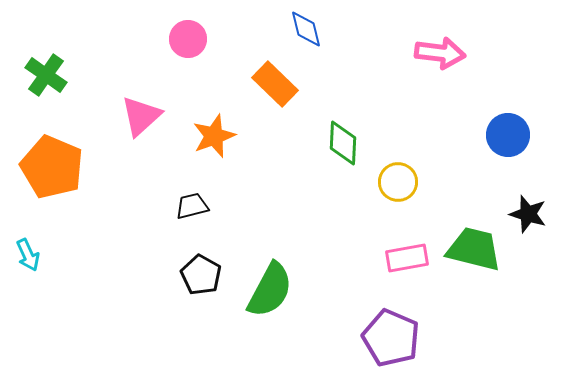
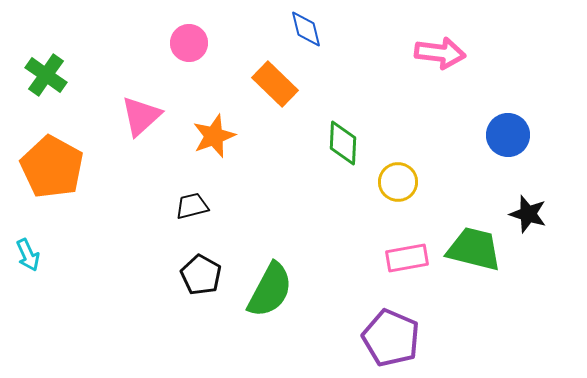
pink circle: moved 1 px right, 4 px down
orange pentagon: rotated 6 degrees clockwise
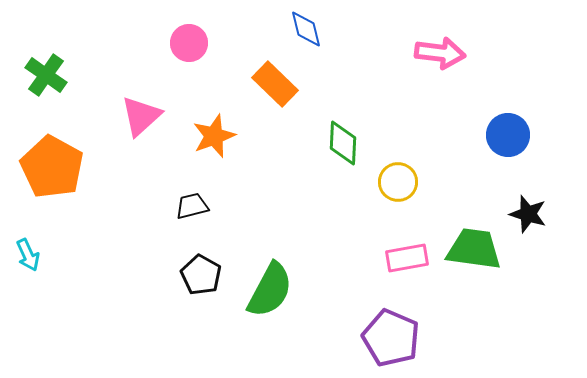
green trapezoid: rotated 6 degrees counterclockwise
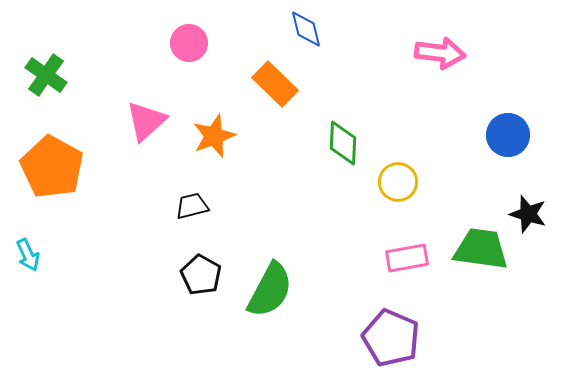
pink triangle: moved 5 px right, 5 px down
green trapezoid: moved 7 px right
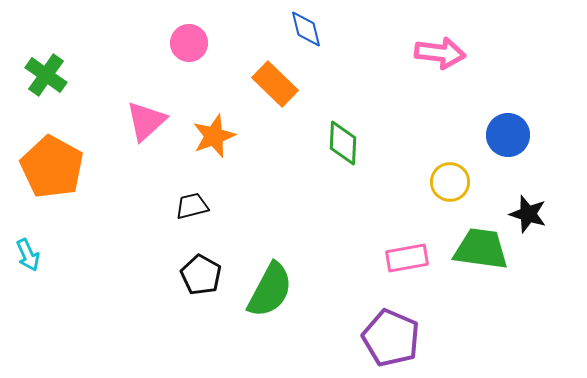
yellow circle: moved 52 px right
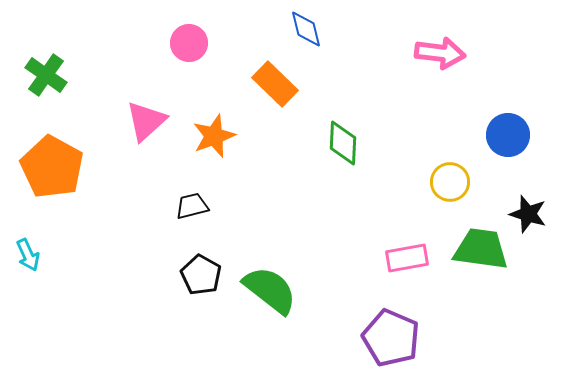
green semicircle: rotated 80 degrees counterclockwise
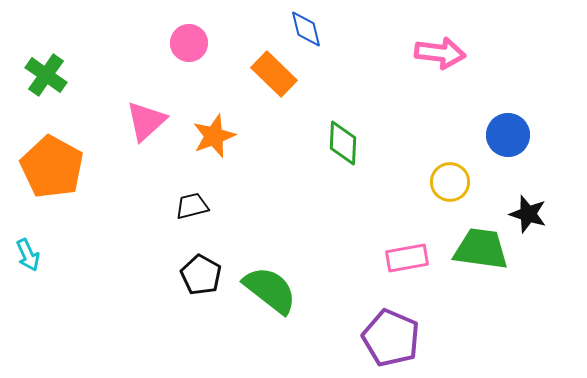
orange rectangle: moved 1 px left, 10 px up
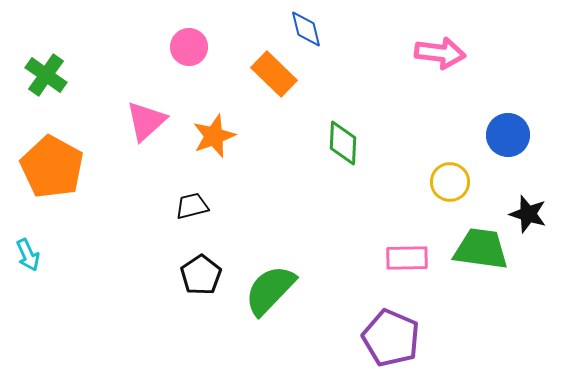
pink circle: moved 4 px down
pink rectangle: rotated 9 degrees clockwise
black pentagon: rotated 9 degrees clockwise
green semicircle: rotated 84 degrees counterclockwise
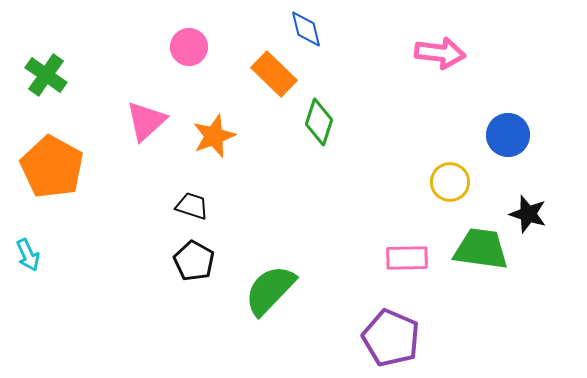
green diamond: moved 24 px left, 21 px up; rotated 15 degrees clockwise
black trapezoid: rotated 32 degrees clockwise
black pentagon: moved 7 px left, 14 px up; rotated 9 degrees counterclockwise
